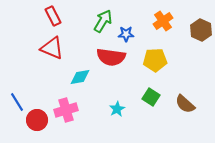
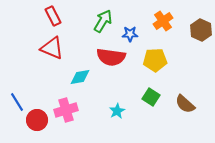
blue star: moved 4 px right
cyan star: moved 2 px down
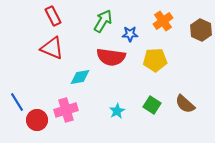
green square: moved 1 px right, 8 px down
